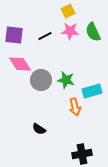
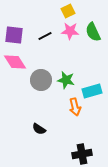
pink diamond: moved 5 px left, 2 px up
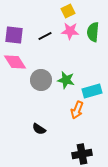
green semicircle: rotated 30 degrees clockwise
orange arrow: moved 2 px right, 3 px down; rotated 36 degrees clockwise
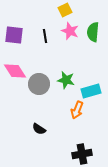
yellow square: moved 3 px left, 1 px up
pink star: rotated 18 degrees clockwise
black line: rotated 72 degrees counterclockwise
pink diamond: moved 9 px down
gray circle: moved 2 px left, 4 px down
cyan rectangle: moved 1 px left
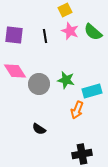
green semicircle: rotated 54 degrees counterclockwise
cyan rectangle: moved 1 px right
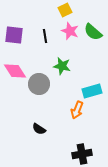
green star: moved 4 px left, 14 px up
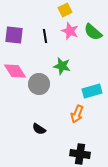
orange arrow: moved 4 px down
black cross: moved 2 px left; rotated 18 degrees clockwise
